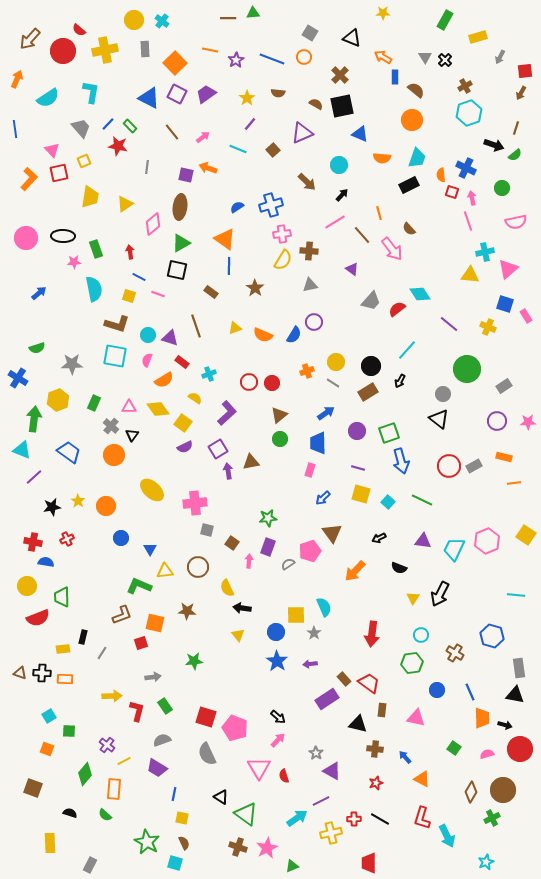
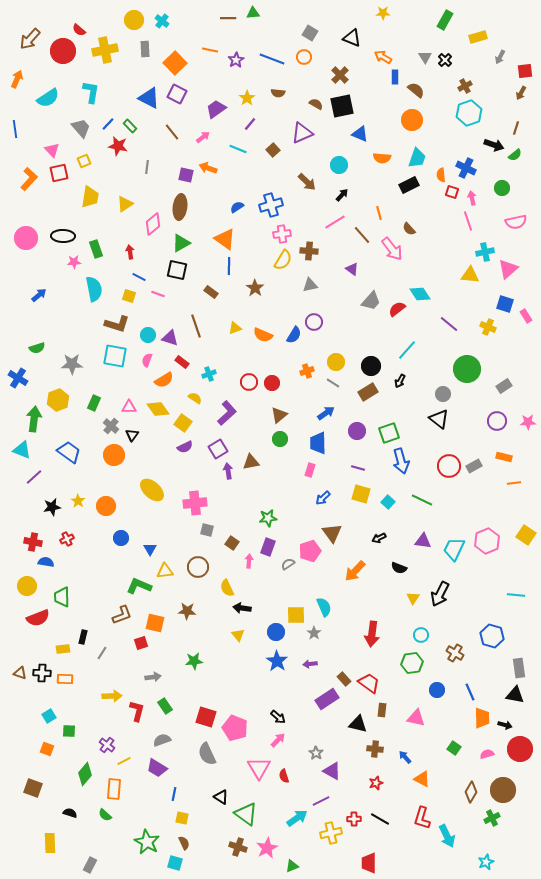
purple trapezoid at (206, 94): moved 10 px right, 15 px down
blue arrow at (39, 293): moved 2 px down
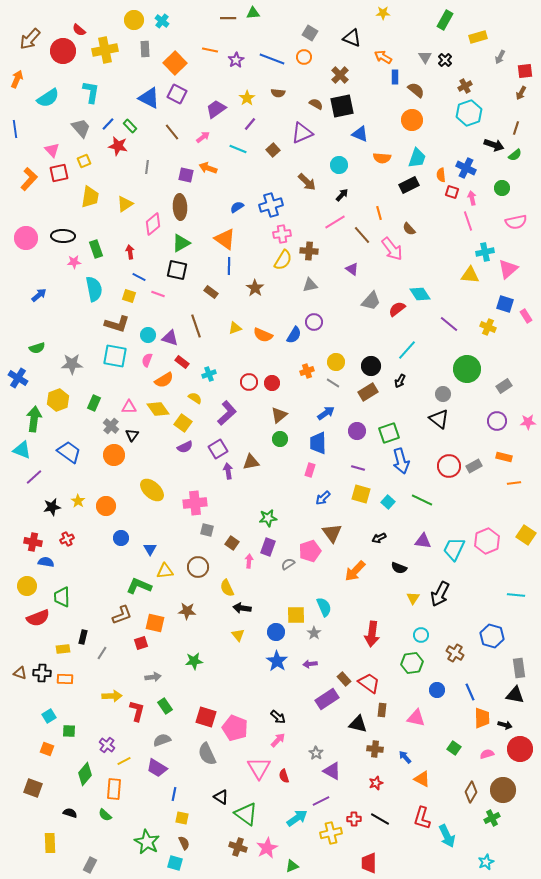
brown ellipse at (180, 207): rotated 10 degrees counterclockwise
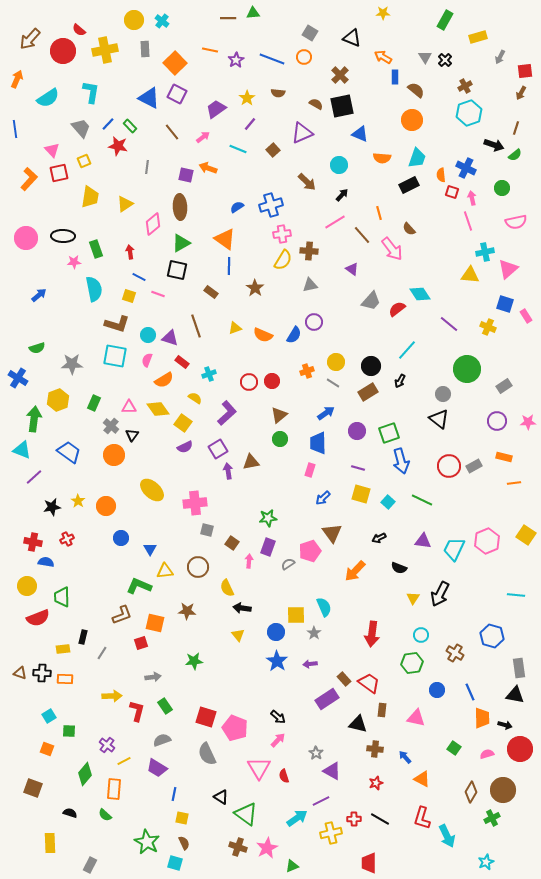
red circle at (272, 383): moved 2 px up
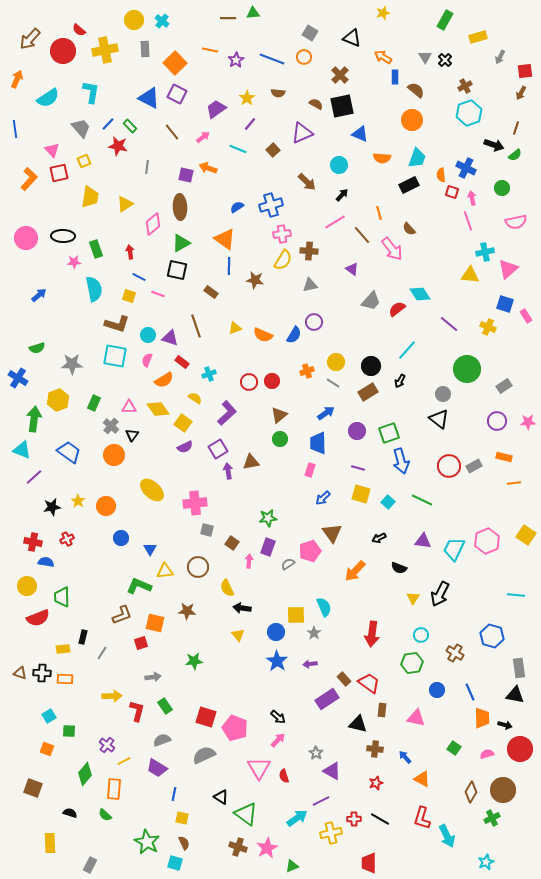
yellow star at (383, 13): rotated 16 degrees counterclockwise
brown star at (255, 288): moved 8 px up; rotated 24 degrees counterclockwise
gray semicircle at (207, 754): moved 3 px left, 1 px down; rotated 90 degrees clockwise
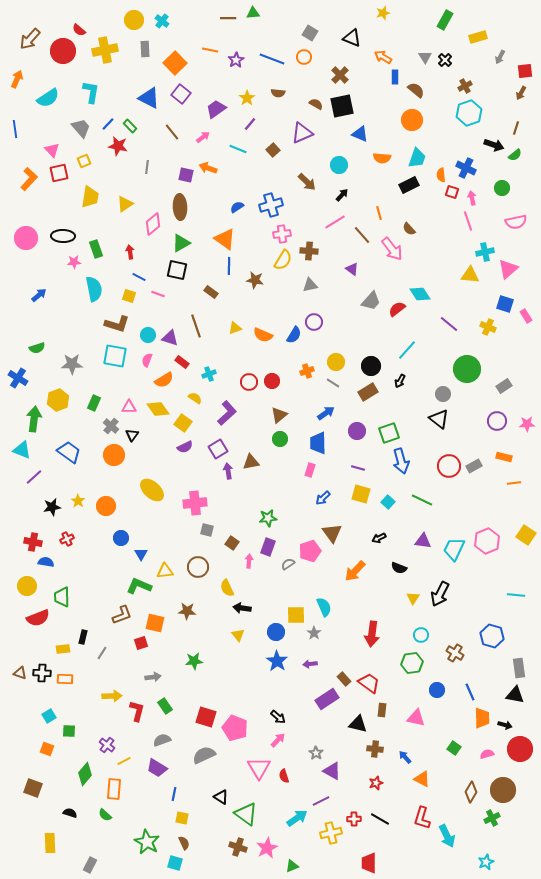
purple square at (177, 94): moved 4 px right; rotated 12 degrees clockwise
pink star at (528, 422): moved 1 px left, 2 px down
blue triangle at (150, 549): moved 9 px left, 5 px down
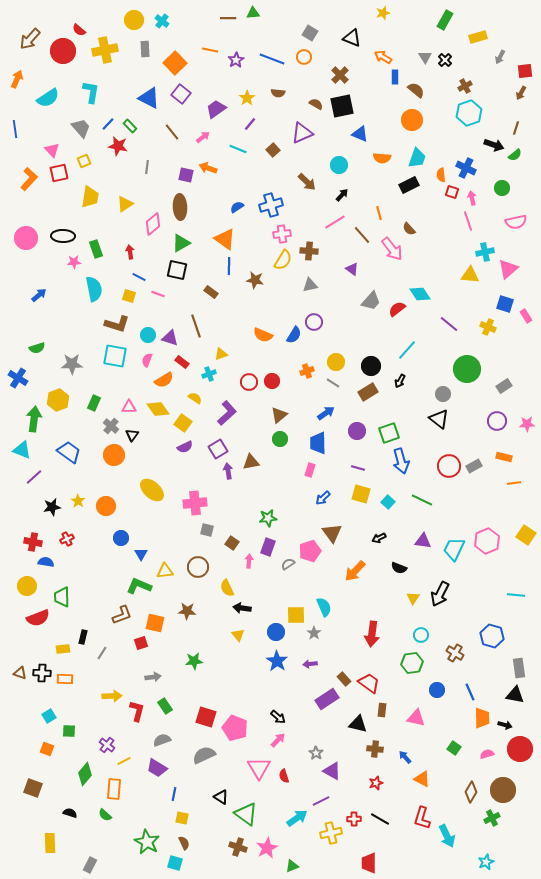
yellow triangle at (235, 328): moved 14 px left, 26 px down
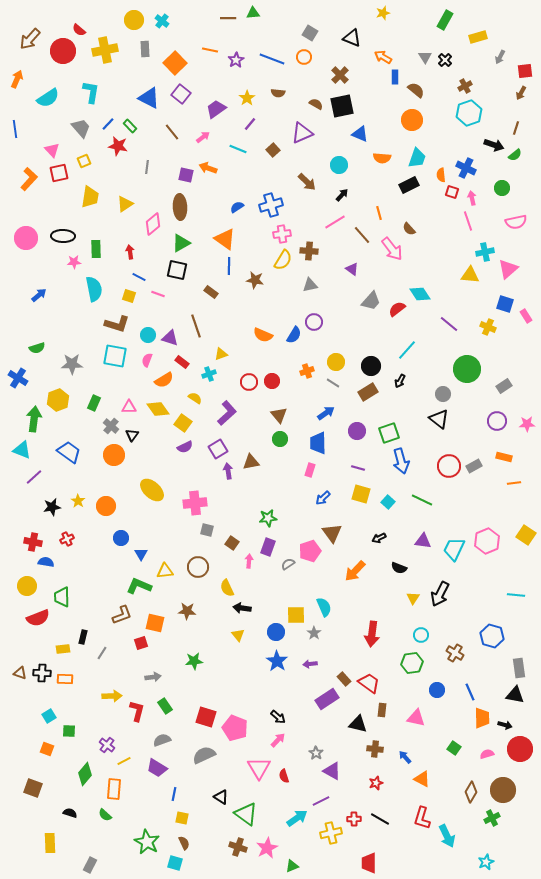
green rectangle at (96, 249): rotated 18 degrees clockwise
brown triangle at (279, 415): rotated 30 degrees counterclockwise
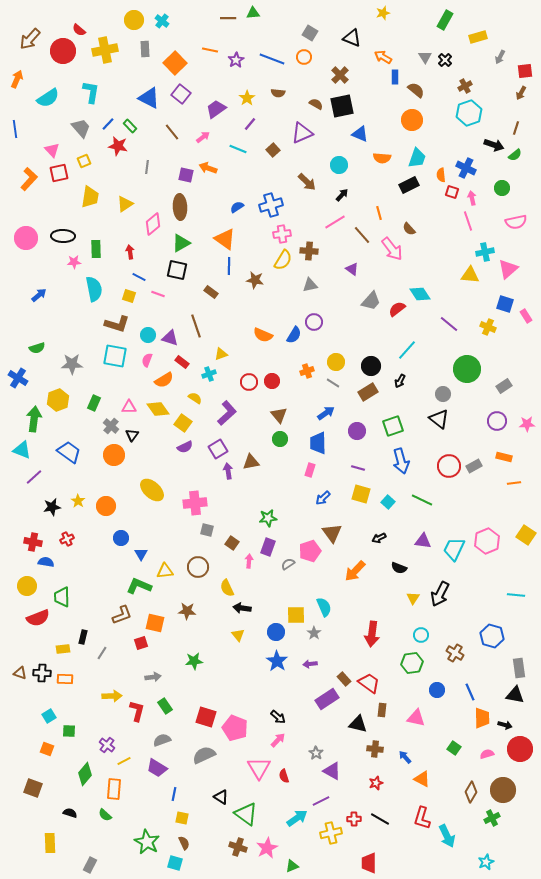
green square at (389, 433): moved 4 px right, 7 px up
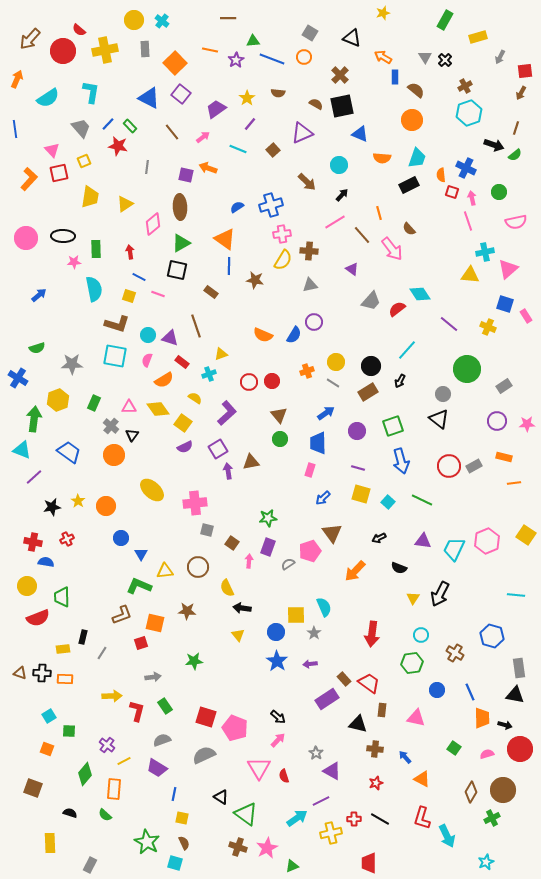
green triangle at (253, 13): moved 28 px down
green circle at (502, 188): moved 3 px left, 4 px down
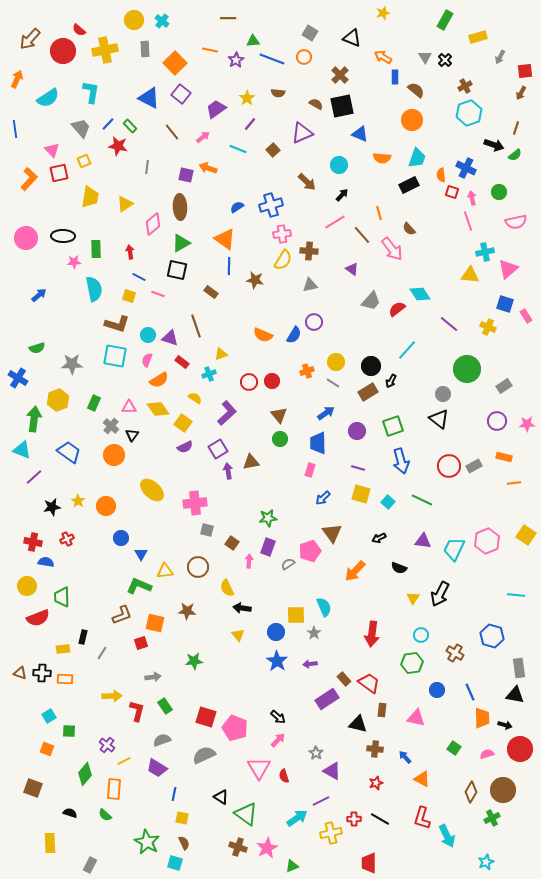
orange semicircle at (164, 380): moved 5 px left
black arrow at (400, 381): moved 9 px left
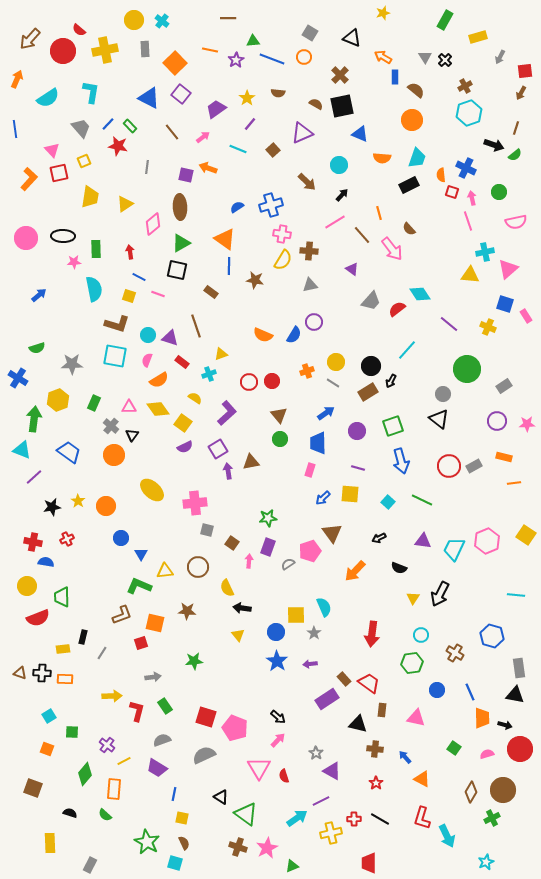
pink cross at (282, 234): rotated 18 degrees clockwise
yellow square at (361, 494): moved 11 px left; rotated 12 degrees counterclockwise
green square at (69, 731): moved 3 px right, 1 px down
red star at (376, 783): rotated 16 degrees counterclockwise
